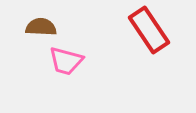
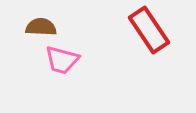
pink trapezoid: moved 4 px left, 1 px up
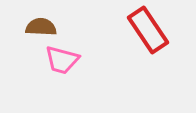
red rectangle: moved 1 px left
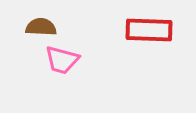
red rectangle: moved 1 px right; rotated 54 degrees counterclockwise
